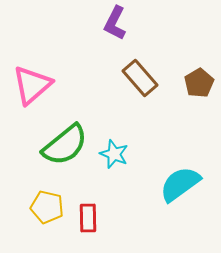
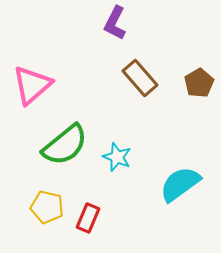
cyan star: moved 3 px right, 3 px down
red rectangle: rotated 24 degrees clockwise
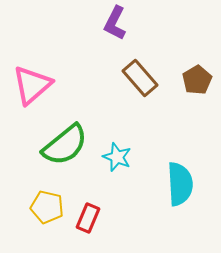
brown pentagon: moved 2 px left, 3 px up
cyan semicircle: rotated 123 degrees clockwise
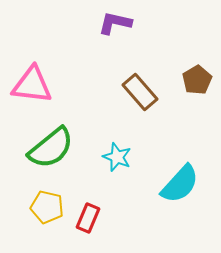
purple L-shape: rotated 76 degrees clockwise
brown rectangle: moved 14 px down
pink triangle: rotated 48 degrees clockwise
green semicircle: moved 14 px left, 3 px down
cyan semicircle: rotated 45 degrees clockwise
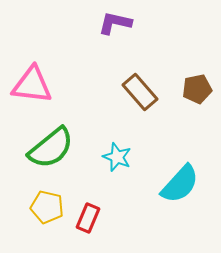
brown pentagon: moved 9 px down; rotated 20 degrees clockwise
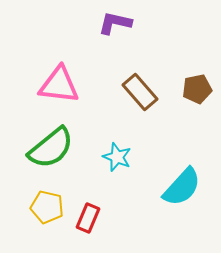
pink triangle: moved 27 px right
cyan semicircle: moved 2 px right, 3 px down
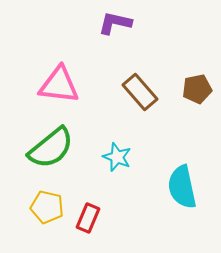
cyan semicircle: rotated 126 degrees clockwise
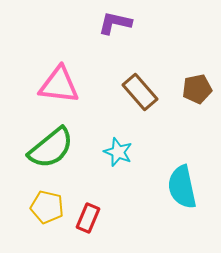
cyan star: moved 1 px right, 5 px up
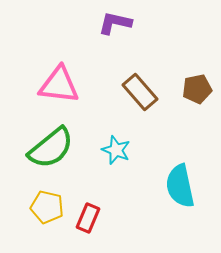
cyan star: moved 2 px left, 2 px up
cyan semicircle: moved 2 px left, 1 px up
